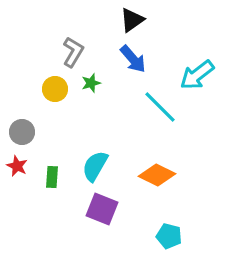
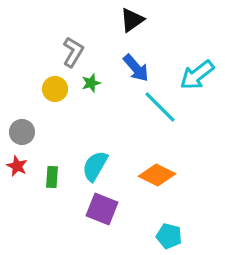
blue arrow: moved 3 px right, 9 px down
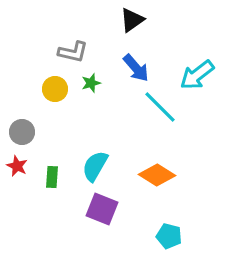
gray L-shape: rotated 72 degrees clockwise
orange diamond: rotated 6 degrees clockwise
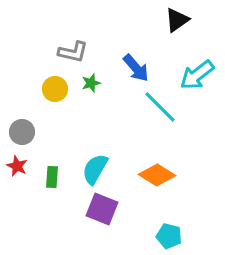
black triangle: moved 45 px right
cyan semicircle: moved 3 px down
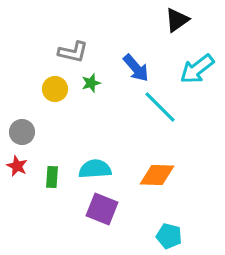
cyan arrow: moved 6 px up
cyan semicircle: rotated 56 degrees clockwise
orange diamond: rotated 30 degrees counterclockwise
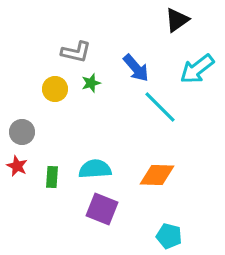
gray L-shape: moved 3 px right
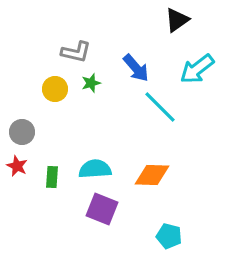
orange diamond: moved 5 px left
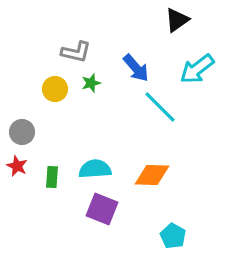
cyan pentagon: moved 4 px right; rotated 15 degrees clockwise
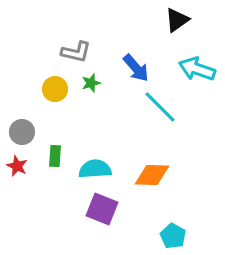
cyan arrow: rotated 57 degrees clockwise
green rectangle: moved 3 px right, 21 px up
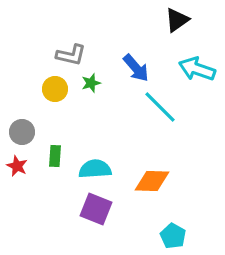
gray L-shape: moved 5 px left, 3 px down
orange diamond: moved 6 px down
purple square: moved 6 px left
